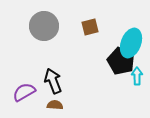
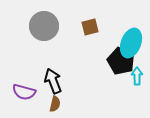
purple semicircle: rotated 135 degrees counterclockwise
brown semicircle: moved 1 px up; rotated 98 degrees clockwise
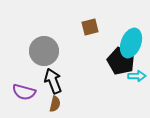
gray circle: moved 25 px down
cyan arrow: rotated 90 degrees clockwise
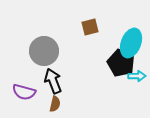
black pentagon: moved 2 px down
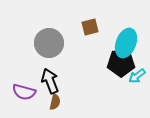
cyan ellipse: moved 5 px left
gray circle: moved 5 px right, 8 px up
black pentagon: rotated 24 degrees counterclockwise
cyan arrow: rotated 144 degrees clockwise
black arrow: moved 3 px left
brown semicircle: moved 2 px up
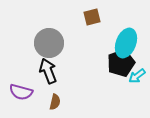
brown square: moved 2 px right, 10 px up
black pentagon: rotated 20 degrees counterclockwise
black arrow: moved 2 px left, 10 px up
purple semicircle: moved 3 px left
